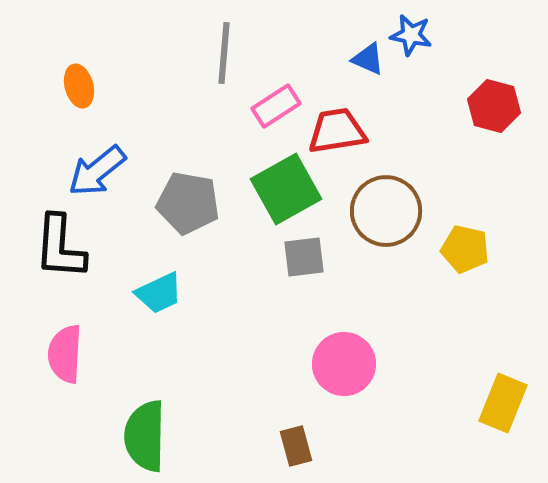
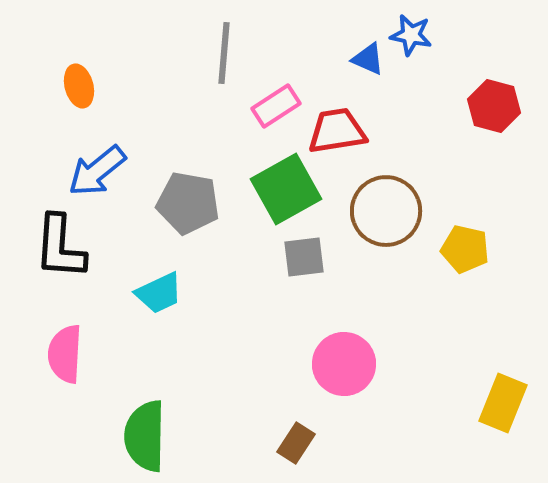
brown rectangle: moved 3 px up; rotated 48 degrees clockwise
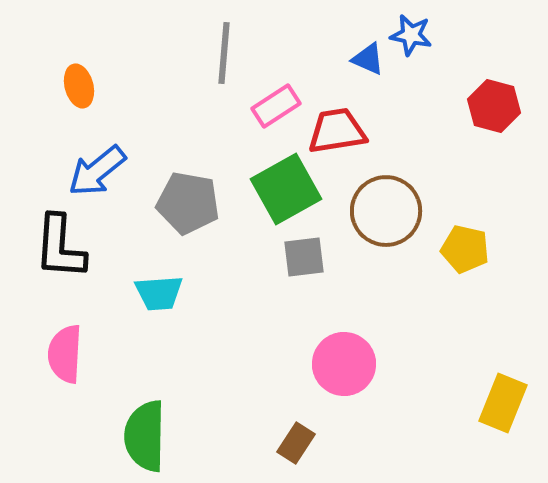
cyan trapezoid: rotated 21 degrees clockwise
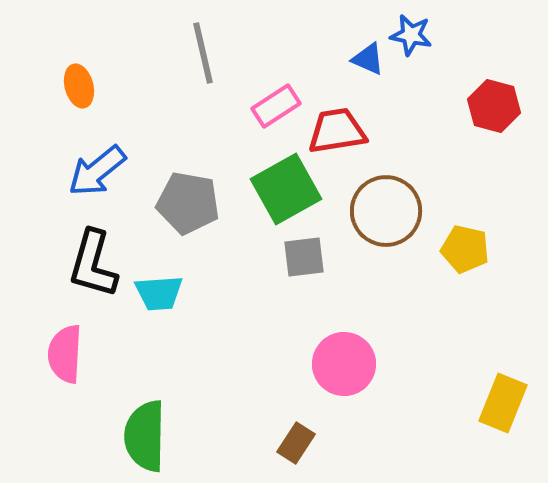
gray line: moved 21 px left; rotated 18 degrees counterclockwise
black L-shape: moved 33 px right, 17 px down; rotated 12 degrees clockwise
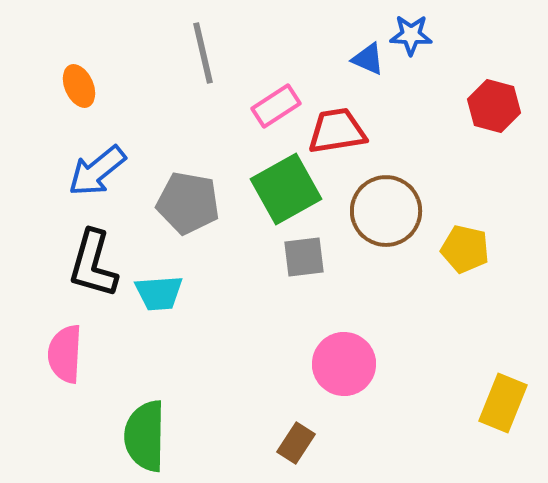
blue star: rotated 9 degrees counterclockwise
orange ellipse: rotated 9 degrees counterclockwise
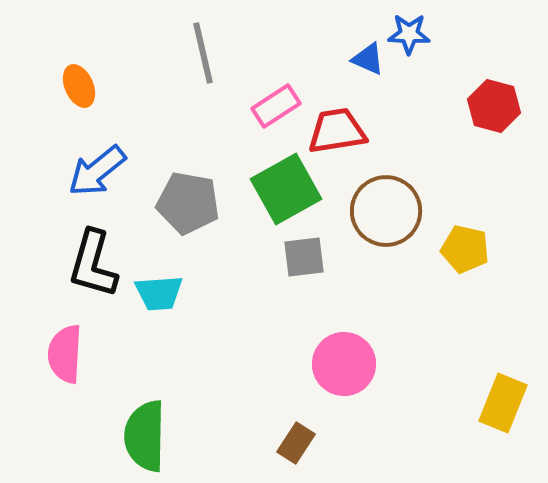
blue star: moved 2 px left, 1 px up
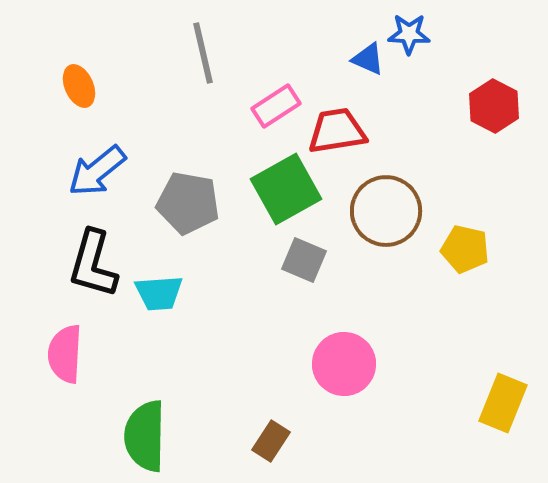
red hexagon: rotated 12 degrees clockwise
gray square: moved 3 px down; rotated 30 degrees clockwise
brown rectangle: moved 25 px left, 2 px up
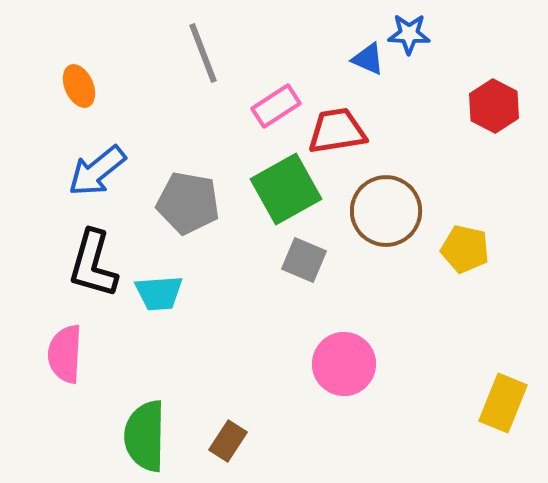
gray line: rotated 8 degrees counterclockwise
brown rectangle: moved 43 px left
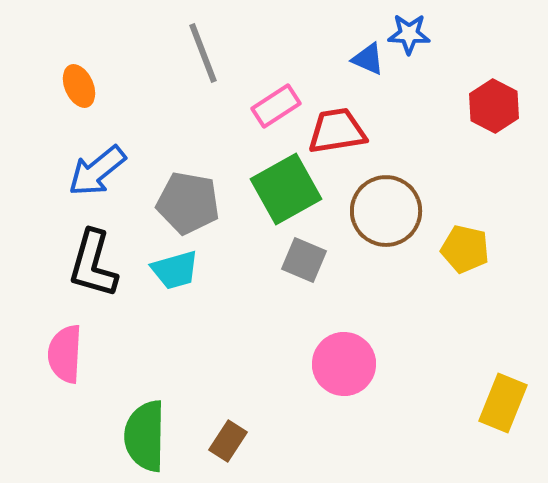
cyan trapezoid: moved 16 px right, 23 px up; rotated 12 degrees counterclockwise
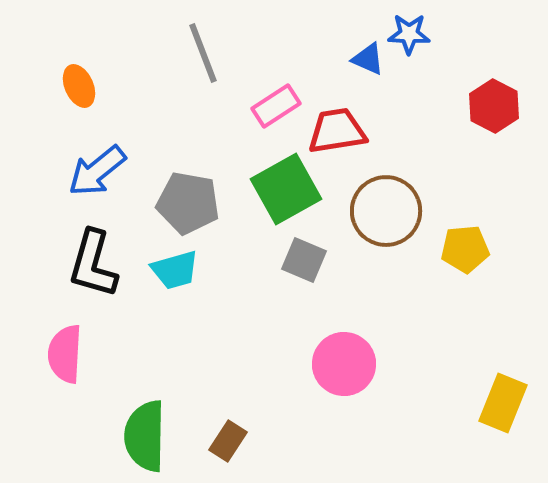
yellow pentagon: rotated 18 degrees counterclockwise
